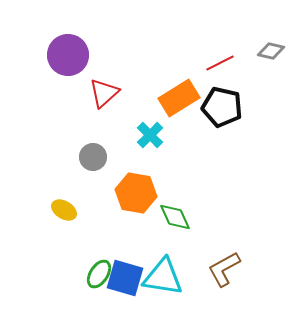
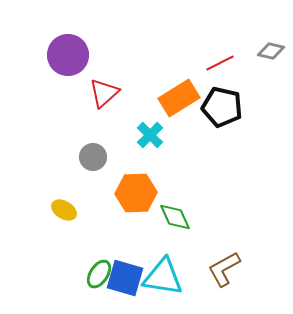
orange hexagon: rotated 12 degrees counterclockwise
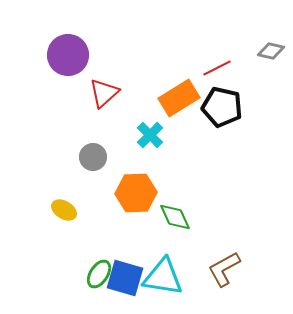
red line: moved 3 px left, 5 px down
